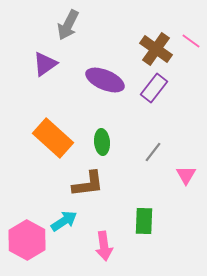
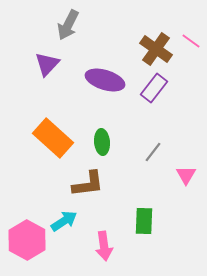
purple triangle: moved 2 px right; rotated 12 degrees counterclockwise
purple ellipse: rotated 6 degrees counterclockwise
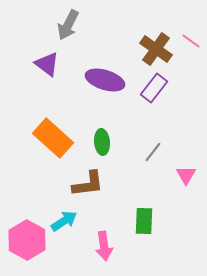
purple triangle: rotated 36 degrees counterclockwise
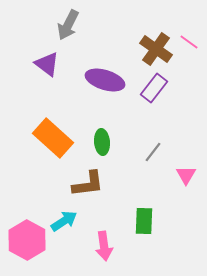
pink line: moved 2 px left, 1 px down
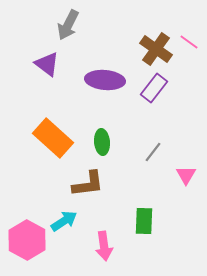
purple ellipse: rotated 12 degrees counterclockwise
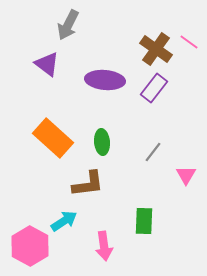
pink hexagon: moved 3 px right, 6 px down
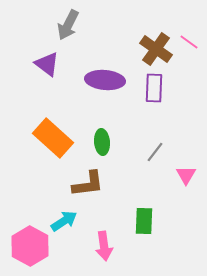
purple rectangle: rotated 36 degrees counterclockwise
gray line: moved 2 px right
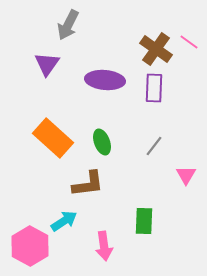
purple triangle: rotated 28 degrees clockwise
green ellipse: rotated 15 degrees counterclockwise
gray line: moved 1 px left, 6 px up
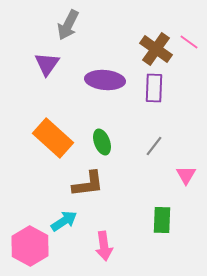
green rectangle: moved 18 px right, 1 px up
